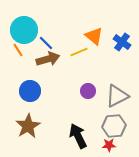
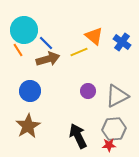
gray hexagon: moved 3 px down
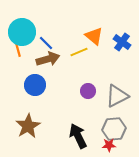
cyan circle: moved 2 px left, 2 px down
orange line: rotated 16 degrees clockwise
blue circle: moved 5 px right, 6 px up
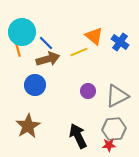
blue cross: moved 2 px left
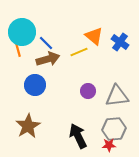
gray triangle: rotated 20 degrees clockwise
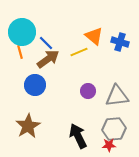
blue cross: rotated 18 degrees counterclockwise
orange line: moved 2 px right, 2 px down
brown arrow: rotated 20 degrees counterclockwise
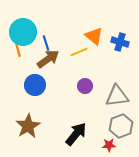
cyan circle: moved 1 px right
blue line: rotated 28 degrees clockwise
orange line: moved 2 px left, 2 px up
purple circle: moved 3 px left, 5 px up
gray hexagon: moved 7 px right, 3 px up; rotated 15 degrees counterclockwise
black arrow: moved 2 px left, 2 px up; rotated 65 degrees clockwise
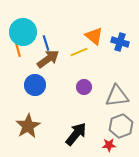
purple circle: moved 1 px left, 1 px down
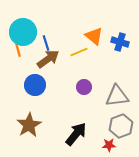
brown star: moved 1 px right, 1 px up
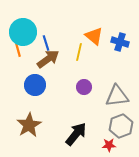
yellow line: rotated 54 degrees counterclockwise
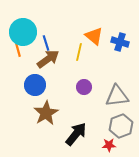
brown star: moved 17 px right, 12 px up
